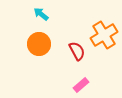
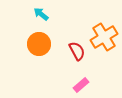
orange cross: moved 2 px down
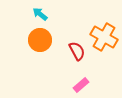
cyan arrow: moved 1 px left
orange cross: rotated 28 degrees counterclockwise
orange circle: moved 1 px right, 4 px up
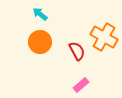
orange circle: moved 2 px down
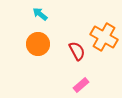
orange circle: moved 2 px left, 2 px down
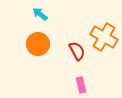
pink rectangle: rotated 63 degrees counterclockwise
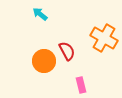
orange cross: moved 1 px down
orange circle: moved 6 px right, 17 px down
red semicircle: moved 10 px left
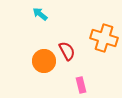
orange cross: rotated 12 degrees counterclockwise
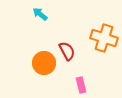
orange circle: moved 2 px down
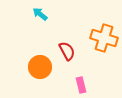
orange circle: moved 4 px left, 4 px down
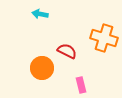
cyan arrow: rotated 28 degrees counterclockwise
red semicircle: rotated 36 degrees counterclockwise
orange circle: moved 2 px right, 1 px down
